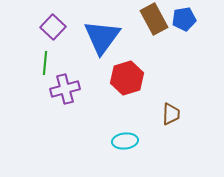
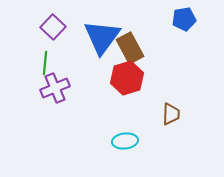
brown rectangle: moved 24 px left, 29 px down
purple cross: moved 10 px left, 1 px up; rotated 8 degrees counterclockwise
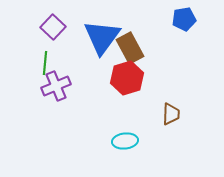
purple cross: moved 1 px right, 2 px up
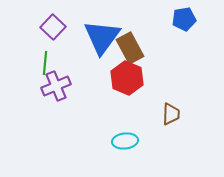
red hexagon: rotated 20 degrees counterclockwise
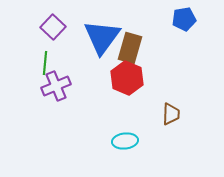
brown rectangle: rotated 44 degrees clockwise
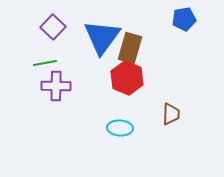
green line: rotated 75 degrees clockwise
purple cross: rotated 24 degrees clockwise
cyan ellipse: moved 5 px left, 13 px up; rotated 10 degrees clockwise
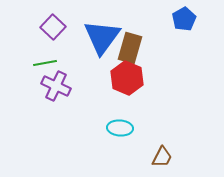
blue pentagon: rotated 20 degrees counterclockwise
purple cross: rotated 24 degrees clockwise
brown trapezoid: moved 9 px left, 43 px down; rotated 25 degrees clockwise
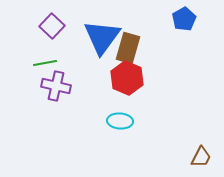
purple square: moved 1 px left, 1 px up
brown rectangle: moved 2 px left
purple cross: rotated 12 degrees counterclockwise
cyan ellipse: moved 7 px up
brown trapezoid: moved 39 px right
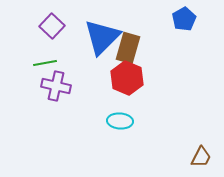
blue triangle: rotated 9 degrees clockwise
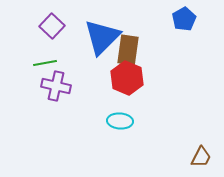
brown rectangle: moved 2 px down; rotated 8 degrees counterclockwise
